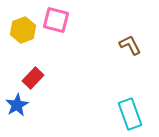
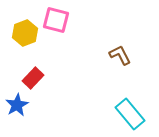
yellow hexagon: moved 2 px right, 3 px down
brown L-shape: moved 10 px left, 10 px down
cyan rectangle: rotated 20 degrees counterclockwise
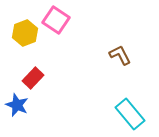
pink square: rotated 20 degrees clockwise
blue star: rotated 20 degrees counterclockwise
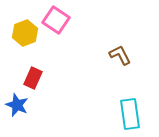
red rectangle: rotated 20 degrees counterclockwise
cyan rectangle: rotated 32 degrees clockwise
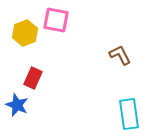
pink square: rotated 24 degrees counterclockwise
cyan rectangle: moved 1 px left
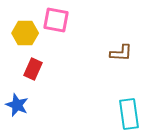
yellow hexagon: rotated 20 degrees clockwise
brown L-shape: moved 1 px right, 2 px up; rotated 120 degrees clockwise
red rectangle: moved 9 px up
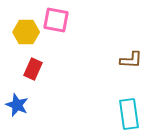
yellow hexagon: moved 1 px right, 1 px up
brown L-shape: moved 10 px right, 7 px down
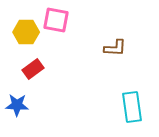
brown L-shape: moved 16 px left, 12 px up
red rectangle: rotated 30 degrees clockwise
blue star: rotated 20 degrees counterclockwise
cyan rectangle: moved 3 px right, 7 px up
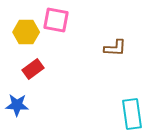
cyan rectangle: moved 7 px down
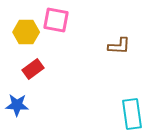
brown L-shape: moved 4 px right, 2 px up
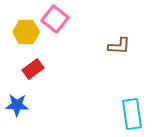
pink square: moved 1 px left, 1 px up; rotated 28 degrees clockwise
